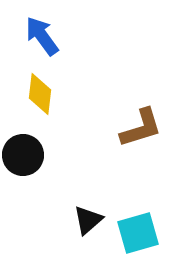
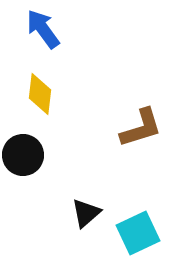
blue arrow: moved 1 px right, 7 px up
black triangle: moved 2 px left, 7 px up
cyan square: rotated 9 degrees counterclockwise
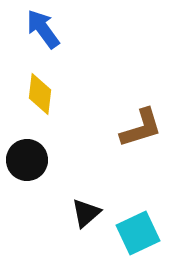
black circle: moved 4 px right, 5 px down
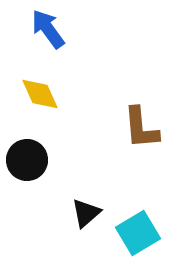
blue arrow: moved 5 px right
yellow diamond: rotated 30 degrees counterclockwise
brown L-shape: rotated 102 degrees clockwise
cyan square: rotated 6 degrees counterclockwise
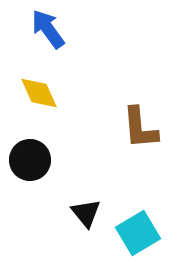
yellow diamond: moved 1 px left, 1 px up
brown L-shape: moved 1 px left
black circle: moved 3 px right
black triangle: rotated 28 degrees counterclockwise
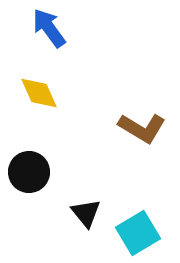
blue arrow: moved 1 px right, 1 px up
brown L-shape: moved 2 px right; rotated 54 degrees counterclockwise
black circle: moved 1 px left, 12 px down
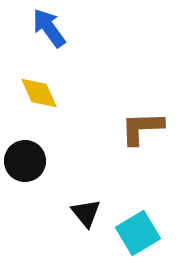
brown L-shape: rotated 147 degrees clockwise
black circle: moved 4 px left, 11 px up
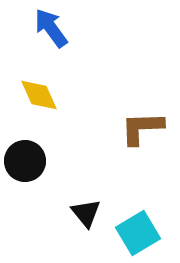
blue arrow: moved 2 px right
yellow diamond: moved 2 px down
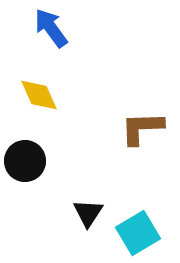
black triangle: moved 2 px right; rotated 12 degrees clockwise
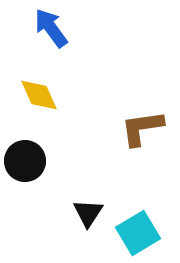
brown L-shape: rotated 6 degrees counterclockwise
